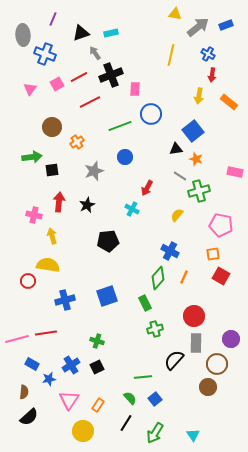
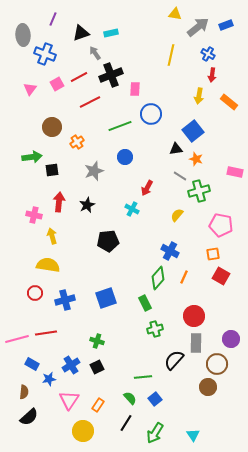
red circle at (28, 281): moved 7 px right, 12 px down
blue square at (107, 296): moved 1 px left, 2 px down
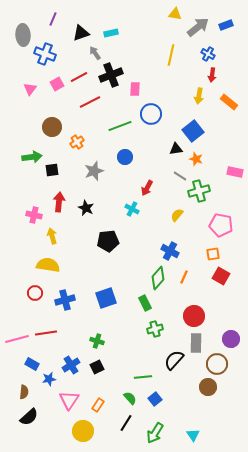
black star at (87, 205): moved 1 px left, 3 px down; rotated 21 degrees counterclockwise
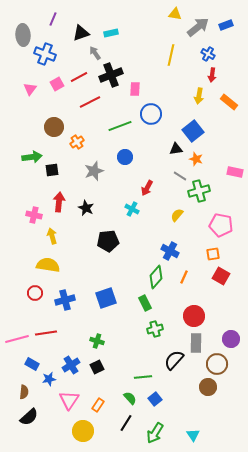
brown circle at (52, 127): moved 2 px right
green diamond at (158, 278): moved 2 px left, 1 px up
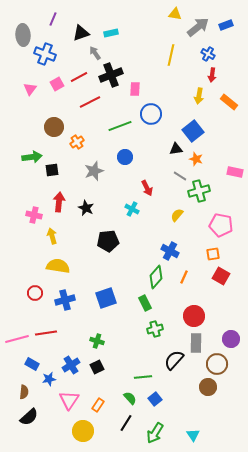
red arrow at (147, 188): rotated 56 degrees counterclockwise
yellow semicircle at (48, 265): moved 10 px right, 1 px down
